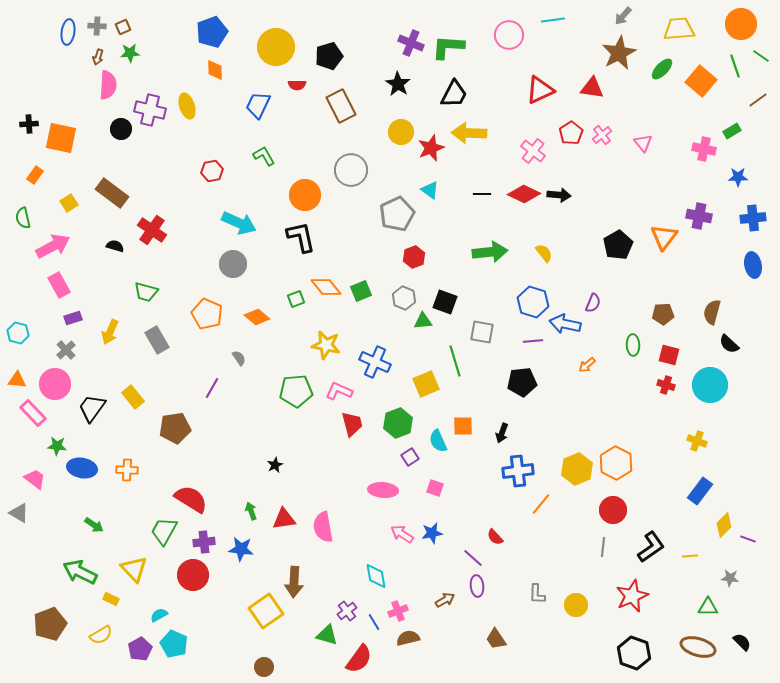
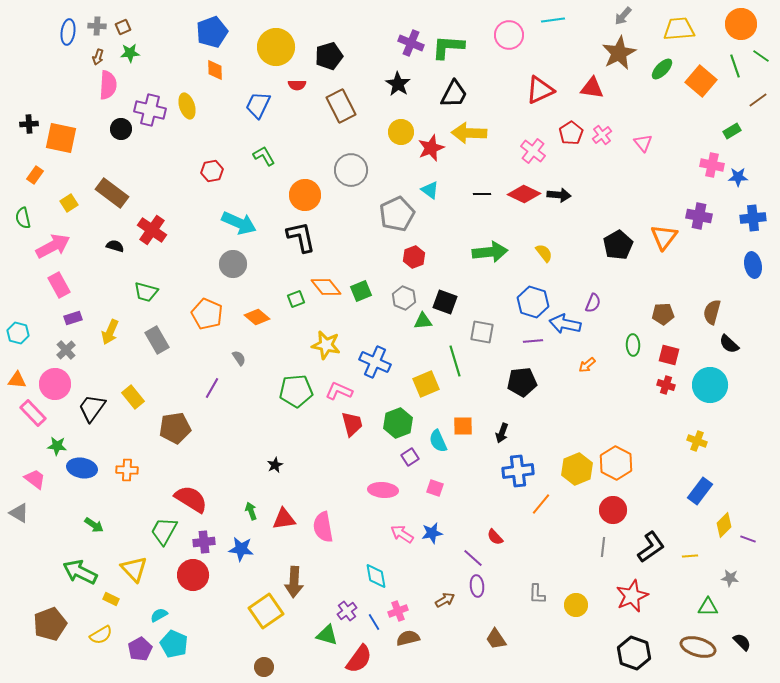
pink cross at (704, 149): moved 8 px right, 16 px down
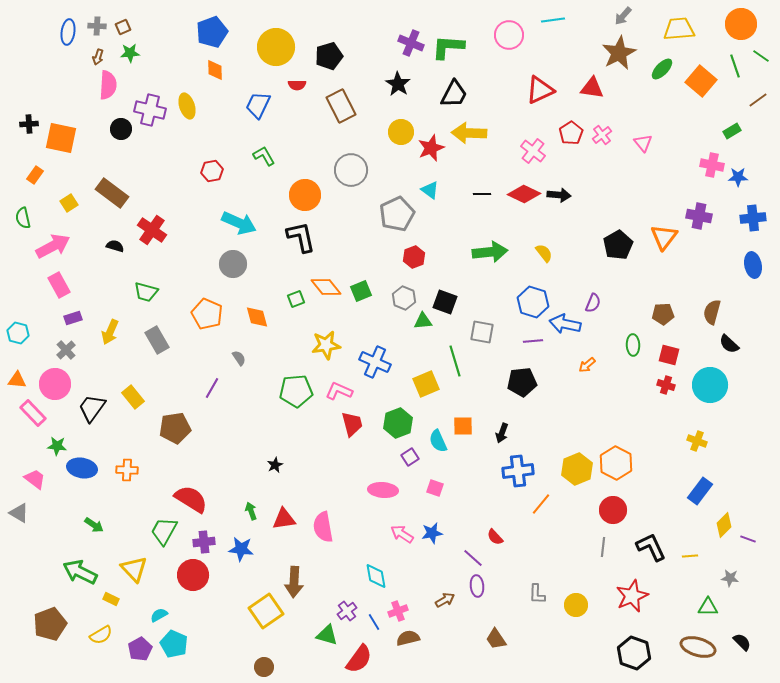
orange diamond at (257, 317): rotated 35 degrees clockwise
yellow star at (326, 345): rotated 20 degrees counterclockwise
black L-shape at (651, 547): rotated 80 degrees counterclockwise
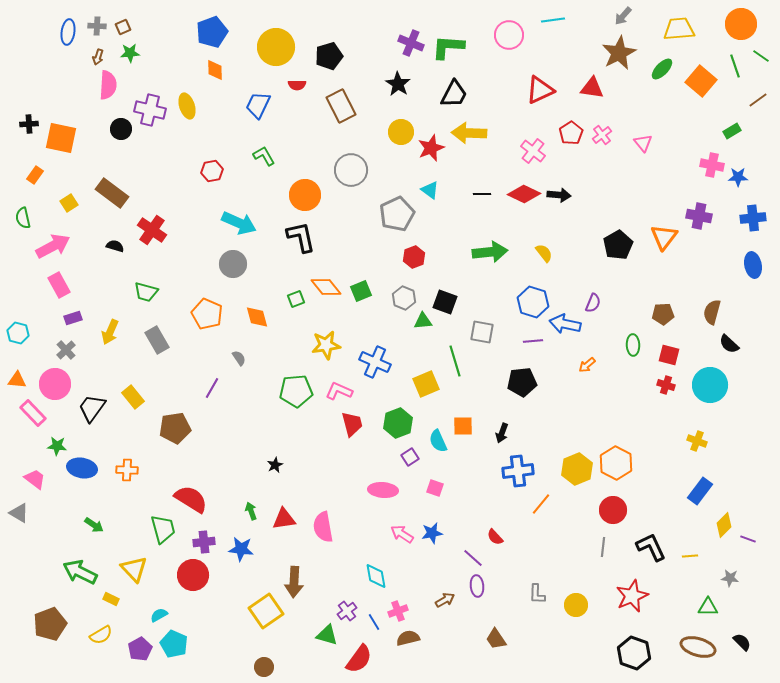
green trapezoid at (164, 531): moved 1 px left, 2 px up; rotated 136 degrees clockwise
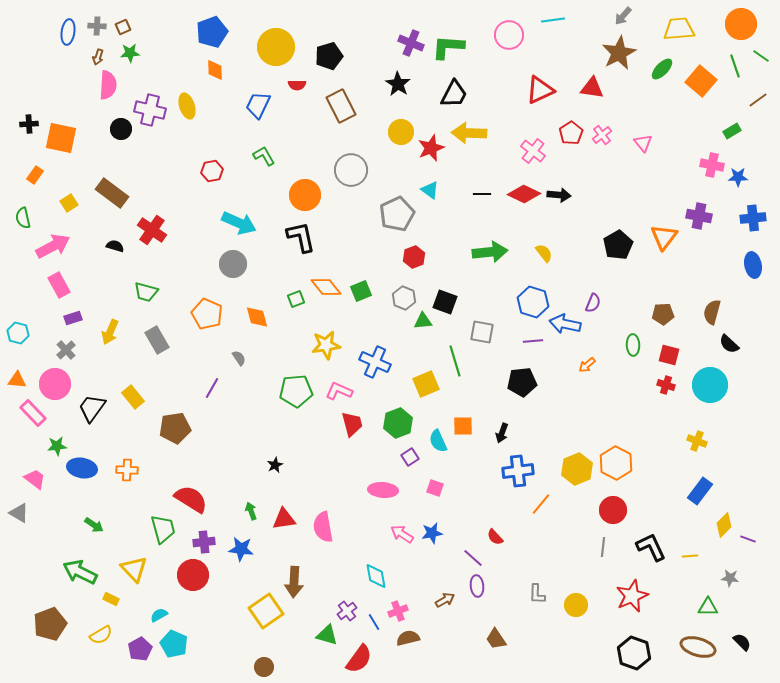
green star at (57, 446): rotated 12 degrees counterclockwise
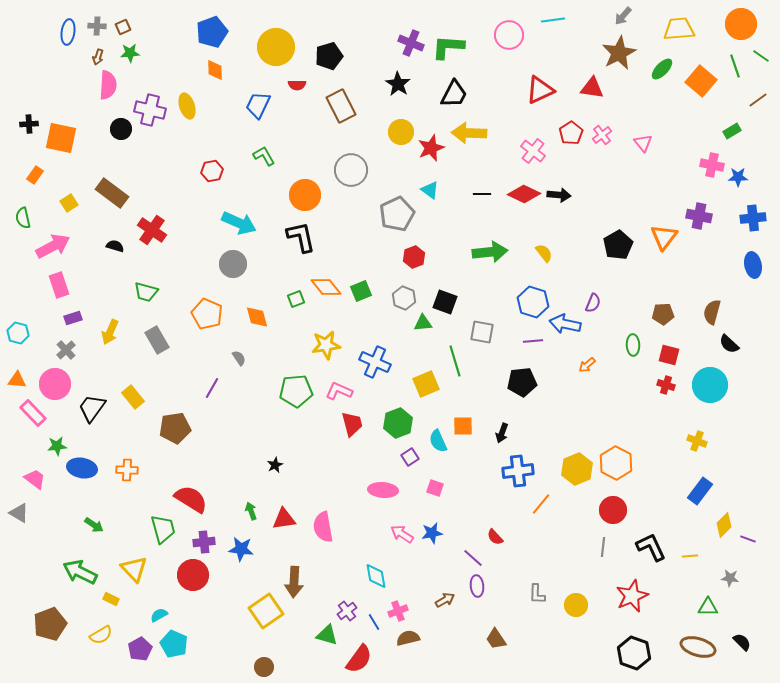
pink rectangle at (59, 285): rotated 10 degrees clockwise
green triangle at (423, 321): moved 2 px down
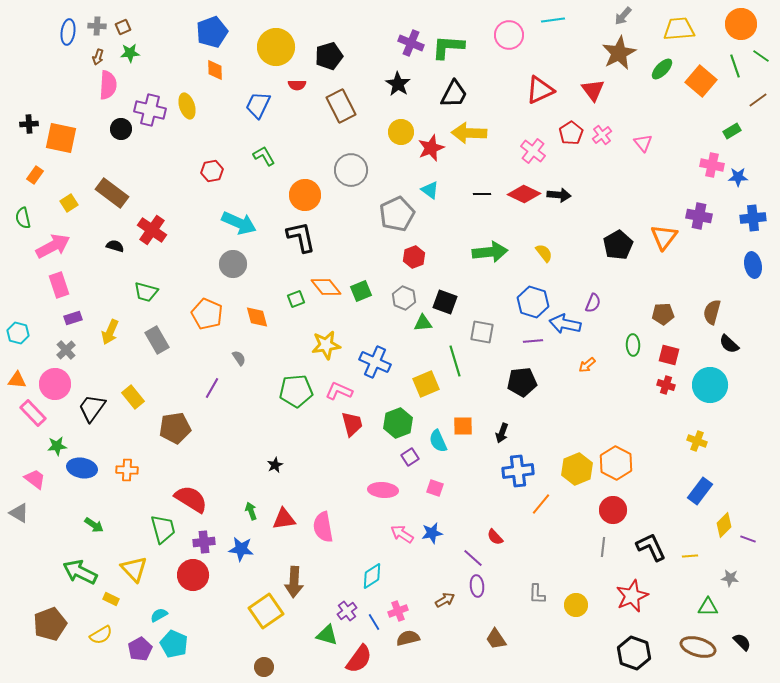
red triangle at (592, 88): moved 1 px right, 2 px down; rotated 45 degrees clockwise
cyan diamond at (376, 576): moved 4 px left; rotated 68 degrees clockwise
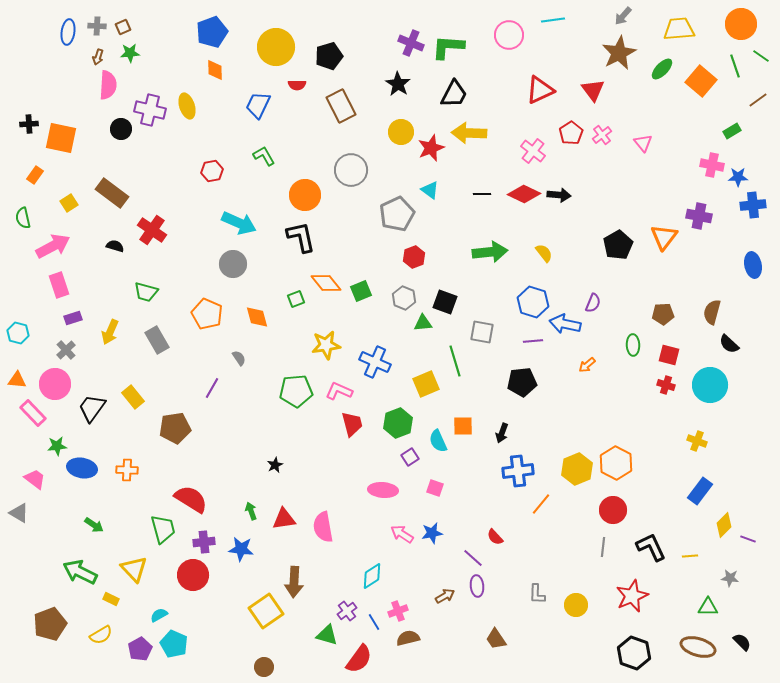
blue cross at (753, 218): moved 13 px up
orange diamond at (326, 287): moved 4 px up
brown arrow at (445, 600): moved 4 px up
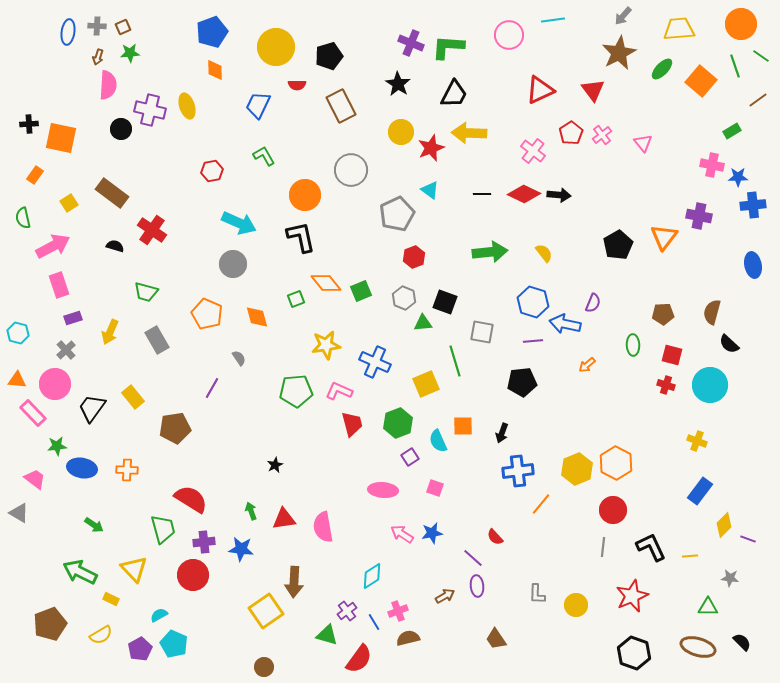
red square at (669, 355): moved 3 px right
